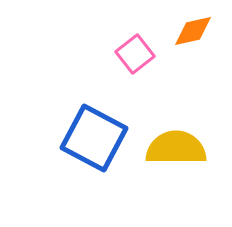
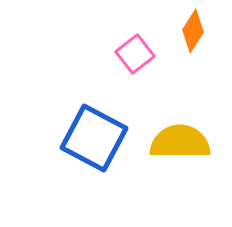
orange diamond: rotated 45 degrees counterclockwise
yellow semicircle: moved 4 px right, 6 px up
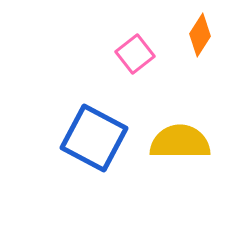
orange diamond: moved 7 px right, 4 px down
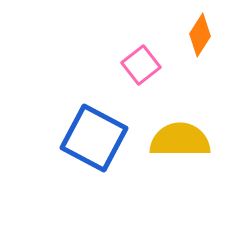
pink square: moved 6 px right, 11 px down
yellow semicircle: moved 2 px up
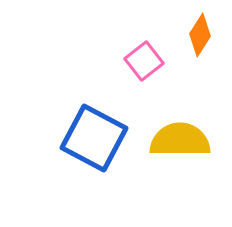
pink square: moved 3 px right, 4 px up
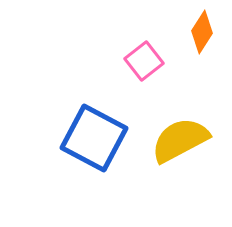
orange diamond: moved 2 px right, 3 px up
yellow semicircle: rotated 28 degrees counterclockwise
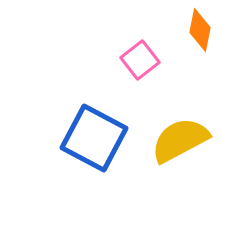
orange diamond: moved 2 px left, 2 px up; rotated 21 degrees counterclockwise
pink square: moved 4 px left, 1 px up
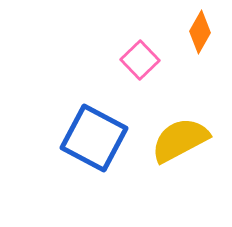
orange diamond: moved 2 px down; rotated 18 degrees clockwise
pink square: rotated 6 degrees counterclockwise
